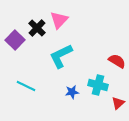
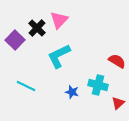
cyan L-shape: moved 2 px left
blue star: rotated 24 degrees clockwise
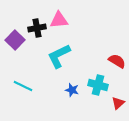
pink triangle: rotated 42 degrees clockwise
black cross: rotated 36 degrees clockwise
cyan line: moved 3 px left
blue star: moved 2 px up
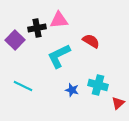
red semicircle: moved 26 px left, 20 px up
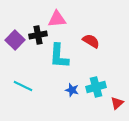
pink triangle: moved 2 px left, 1 px up
black cross: moved 1 px right, 7 px down
cyan L-shape: rotated 60 degrees counterclockwise
cyan cross: moved 2 px left, 2 px down; rotated 30 degrees counterclockwise
red triangle: moved 1 px left
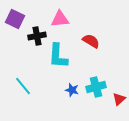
pink triangle: moved 3 px right
black cross: moved 1 px left, 1 px down
purple square: moved 21 px up; rotated 18 degrees counterclockwise
cyan L-shape: moved 1 px left
cyan line: rotated 24 degrees clockwise
red triangle: moved 2 px right, 4 px up
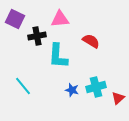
red triangle: moved 1 px left, 1 px up
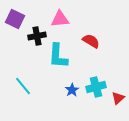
blue star: rotated 24 degrees clockwise
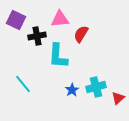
purple square: moved 1 px right, 1 px down
red semicircle: moved 10 px left, 7 px up; rotated 90 degrees counterclockwise
cyan line: moved 2 px up
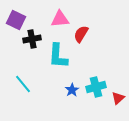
black cross: moved 5 px left, 3 px down
